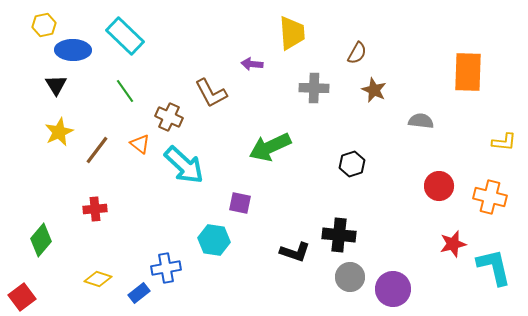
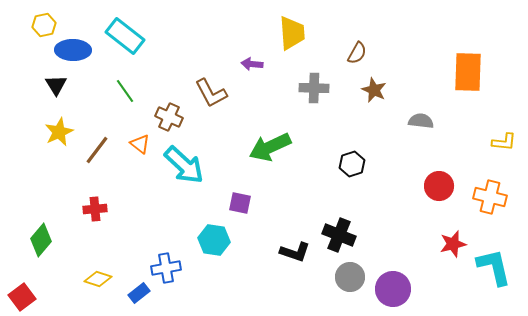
cyan rectangle: rotated 6 degrees counterclockwise
black cross: rotated 16 degrees clockwise
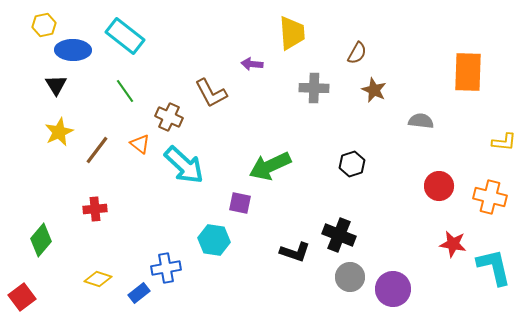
green arrow: moved 19 px down
red star: rotated 24 degrees clockwise
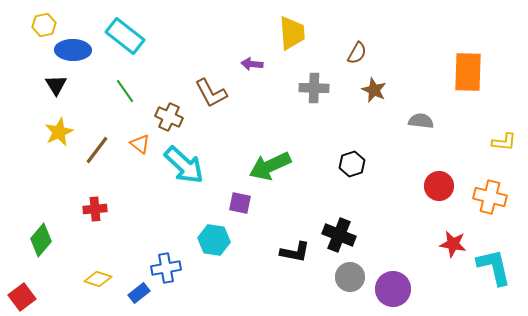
black L-shape: rotated 8 degrees counterclockwise
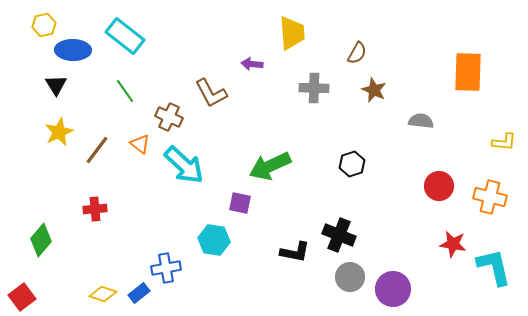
yellow diamond: moved 5 px right, 15 px down
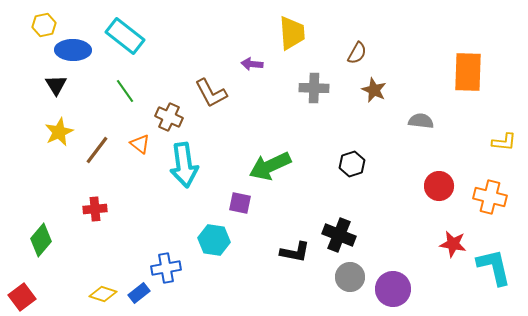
cyan arrow: rotated 39 degrees clockwise
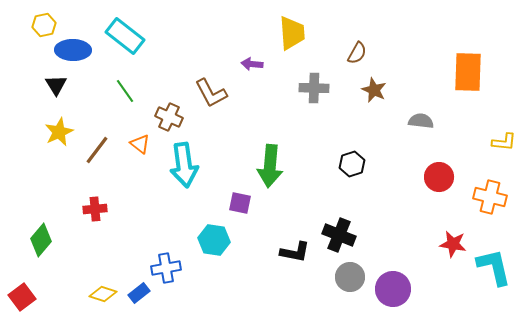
green arrow: rotated 60 degrees counterclockwise
red circle: moved 9 px up
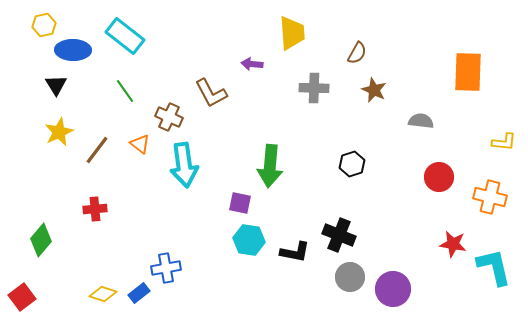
cyan hexagon: moved 35 px right
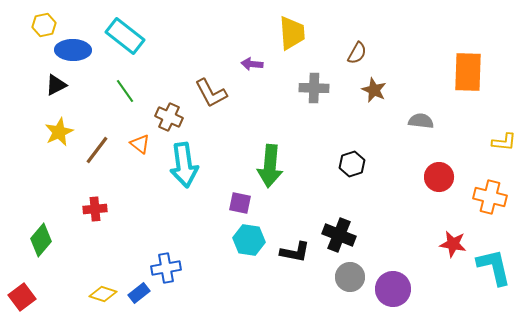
black triangle: rotated 35 degrees clockwise
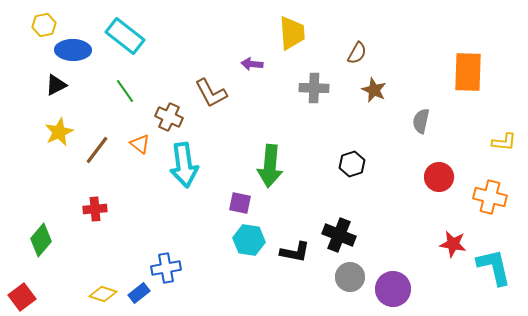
gray semicircle: rotated 85 degrees counterclockwise
